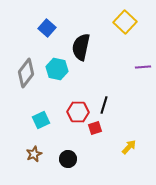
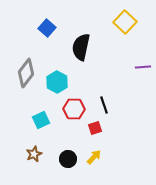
cyan hexagon: moved 13 px down; rotated 15 degrees clockwise
black line: rotated 36 degrees counterclockwise
red hexagon: moved 4 px left, 3 px up
yellow arrow: moved 35 px left, 10 px down
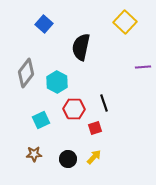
blue square: moved 3 px left, 4 px up
black line: moved 2 px up
brown star: rotated 21 degrees clockwise
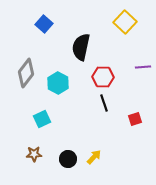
cyan hexagon: moved 1 px right, 1 px down
red hexagon: moved 29 px right, 32 px up
cyan square: moved 1 px right, 1 px up
red square: moved 40 px right, 9 px up
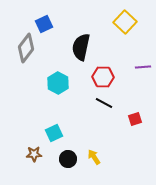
blue square: rotated 24 degrees clockwise
gray diamond: moved 25 px up
black line: rotated 42 degrees counterclockwise
cyan square: moved 12 px right, 14 px down
yellow arrow: rotated 77 degrees counterclockwise
